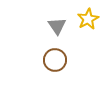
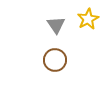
gray triangle: moved 1 px left, 1 px up
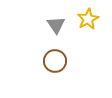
brown circle: moved 1 px down
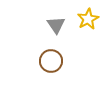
brown circle: moved 4 px left
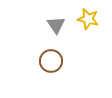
yellow star: rotated 30 degrees counterclockwise
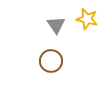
yellow star: moved 1 px left
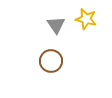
yellow star: moved 1 px left
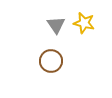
yellow star: moved 2 px left, 4 px down
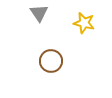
gray triangle: moved 17 px left, 12 px up
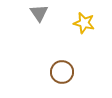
brown circle: moved 11 px right, 11 px down
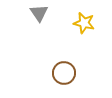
brown circle: moved 2 px right, 1 px down
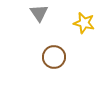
brown circle: moved 10 px left, 16 px up
